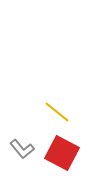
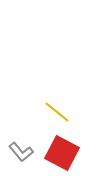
gray L-shape: moved 1 px left, 3 px down
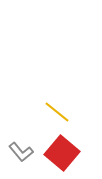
red square: rotated 12 degrees clockwise
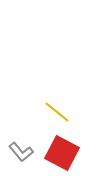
red square: rotated 12 degrees counterclockwise
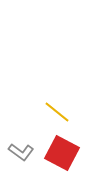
gray L-shape: rotated 15 degrees counterclockwise
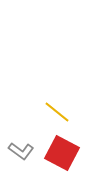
gray L-shape: moved 1 px up
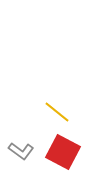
red square: moved 1 px right, 1 px up
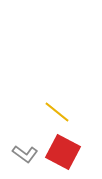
gray L-shape: moved 4 px right, 3 px down
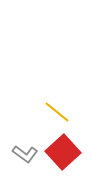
red square: rotated 20 degrees clockwise
